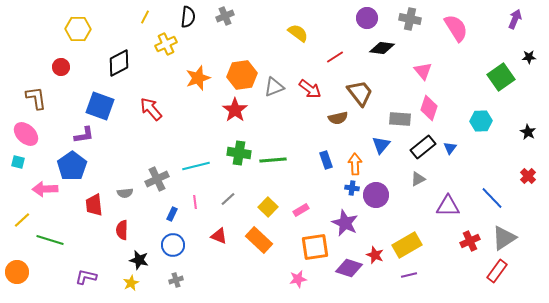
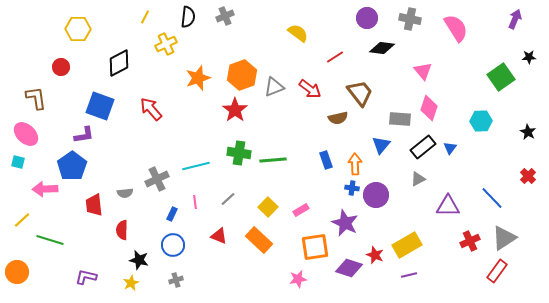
orange hexagon at (242, 75): rotated 12 degrees counterclockwise
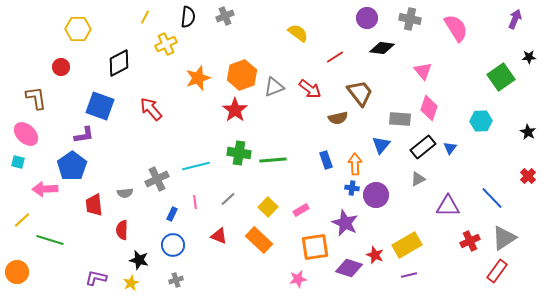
purple L-shape at (86, 277): moved 10 px right, 1 px down
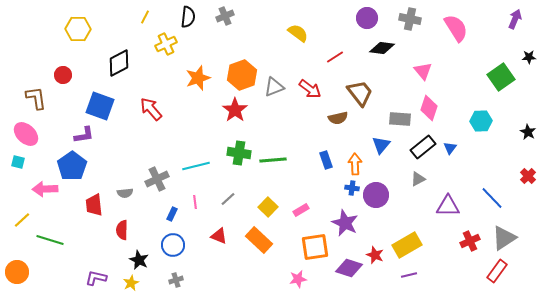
red circle at (61, 67): moved 2 px right, 8 px down
black star at (139, 260): rotated 12 degrees clockwise
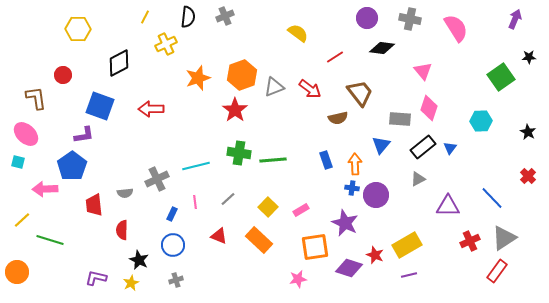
red arrow at (151, 109): rotated 50 degrees counterclockwise
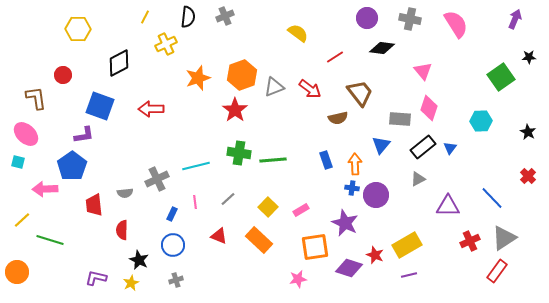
pink semicircle at (456, 28): moved 4 px up
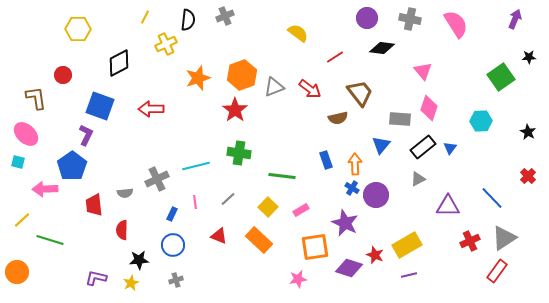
black semicircle at (188, 17): moved 3 px down
purple L-shape at (84, 135): moved 2 px right; rotated 55 degrees counterclockwise
green line at (273, 160): moved 9 px right, 16 px down; rotated 12 degrees clockwise
blue cross at (352, 188): rotated 24 degrees clockwise
black star at (139, 260): rotated 30 degrees counterclockwise
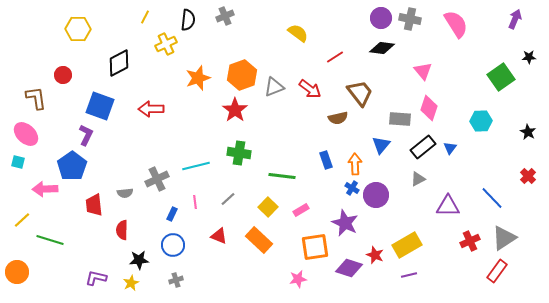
purple circle at (367, 18): moved 14 px right
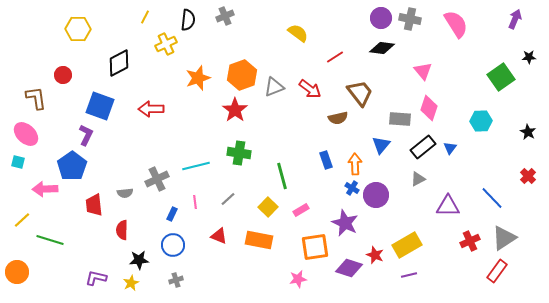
green line at (282, 176): rotated 68 degrees clockwise
orange rectangle at (259, 240): rotated 32 degrees counterclockwise
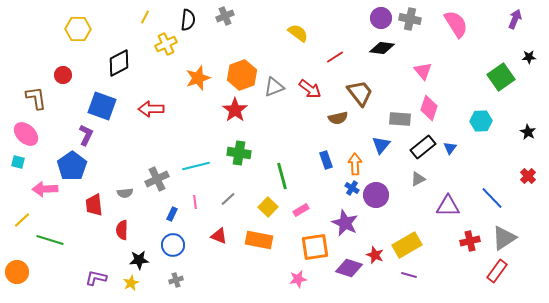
blue square at (100, 106): moved 2 px right
red cross at (470, 241): rotated 12 degrees clockwise
purple line at (409, 275): rotated 28 degrees clockwise
